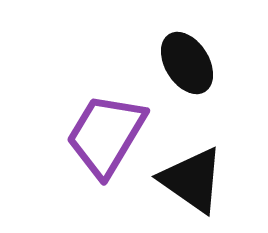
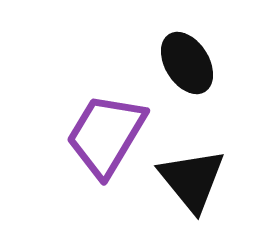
black triangle: rotated 16 degrees clockwise
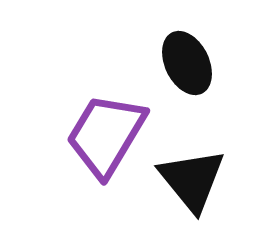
black ellipse: rotated 6 degrees clockwise
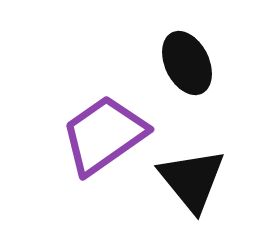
purple trapezoid: moved 2 px left; rotated 24 degrees clockwise
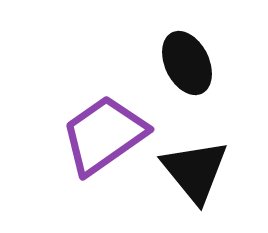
black triangle: moved 3 px right, 9 px up
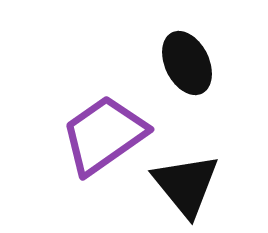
black triangle: moved 9 px left, 14 px down
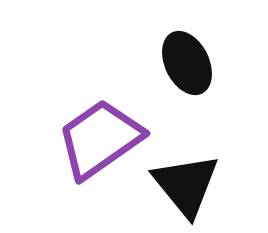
purple trapezoid: moved 4 px left, 4 px down
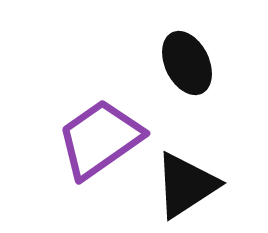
black triangle: rotated 36 degrees clockwise
